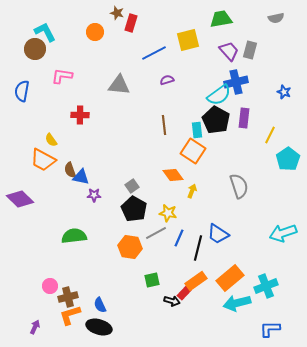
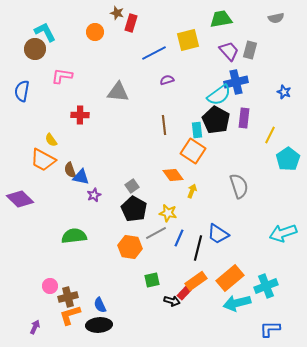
gray triangle at (119, 85): moved 1 px left, 7 px down
purple star at (94, 195): rotated 24 degrees counterclockwise
black ellipse at (99, 327): moved 2 px up; rotated 20 degrees counterclockwise
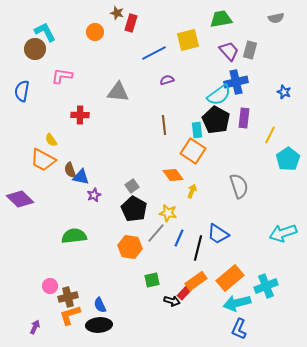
gray line at (156, 233): rotated 20 degrees counterclockwise
blue L-shape at (270, 329): moved 31 px left; rotated 65 degrees counterclockwise
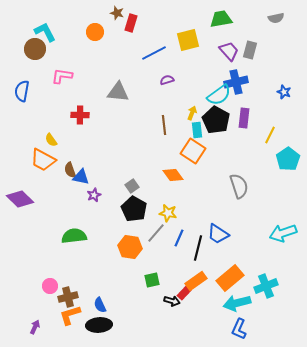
yellow arrow at (192, 191): moved 78 px up
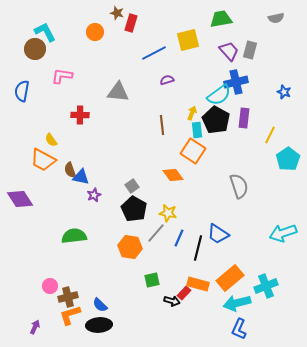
brown line at (164, 125): moved 2 px left
purple diamond at (20, 199): rotated 12 degrees clockwise
orange rectangle at (196, 281): moved 2 px right, 3 px down; rotated 50 degrees clockwise
blue semicircle at (100, 305): rotated 21 degrees counterclockwise
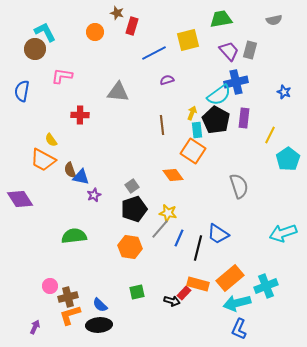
gray semicircle at (276, 18): moved 2 px left, 2 px down
red rectangle at (131, 23): moved 1 px right, 3 px down
black pentagon at (134, 209): rotated 25 degrees clockwise
gray line at (156, 233): moved 4 px right, 4 px up
green square at (152, 280): moved 15 px left, 12 px down
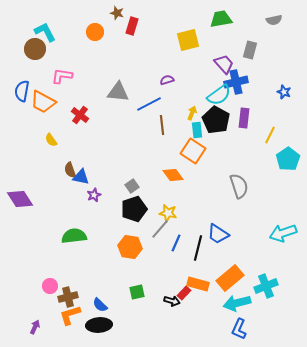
purple trapezoid at (229, 51): moved 5 px left, 13 px down
blue line at (154, 53): moved 5 px left, 51 px down
red cross at (80, 115): rotated 36 degrees clockwise
orange trapezoid at (43, 160): moved 58 px up
blue line at (179, 238): moved 3 px left, 5 px down
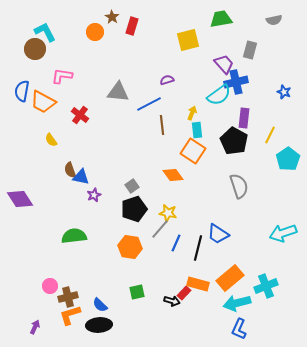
brown star at (117, 13): moved 5 px left, 4 px down; rotated 16 degrees clockwise
black pentagon at (216, 120): moved 18 px right, 21 px down
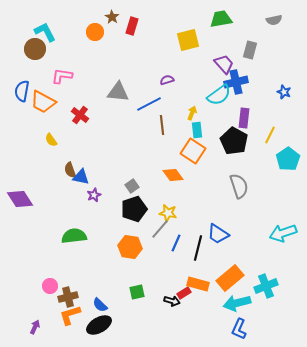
red rectangle at (184, 293): rotated 16 degrees clockwise
black ellipse at (99, 325): rotated 25 degrees counterclockwise
